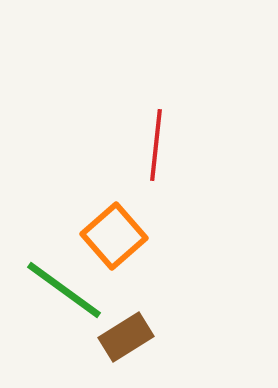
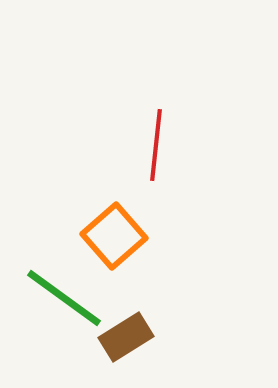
green line: moved 8 px down
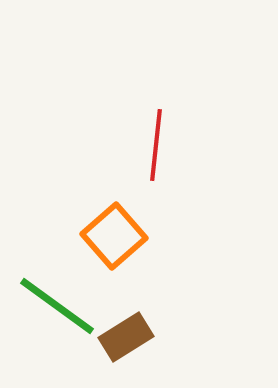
green line: moved 7 px left, 8 px down
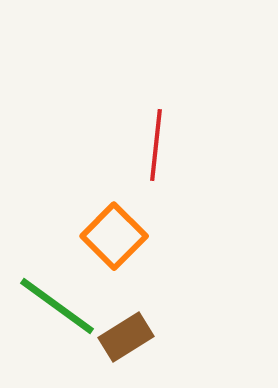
orange square: rotated 4 degrees counterclockwise
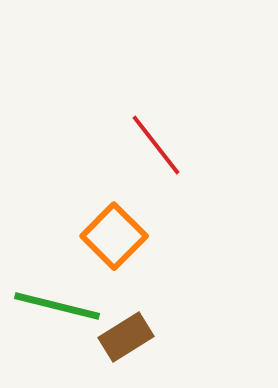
red line: rotated 44 degrees counterclockwise
green line: rotated 22 degrees counterclockwise
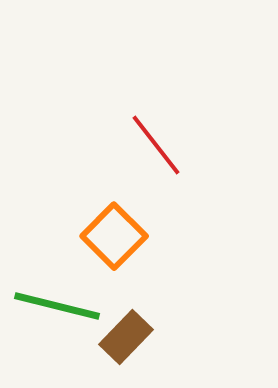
brown rectangle: rotated 14 degrees counterclockwise
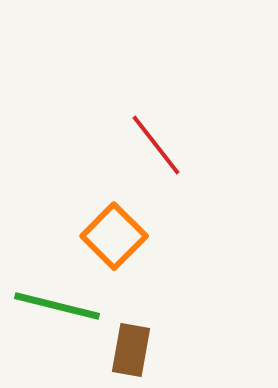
brown rectangle: moved 5 px right, 13 px down; rotated 34 degrees counterclockwise
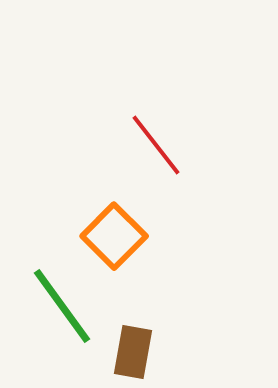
green line: moved 5 px right; rotated 40 degrees clockwise
brown rectangle: moved 2 px right, 2 px down
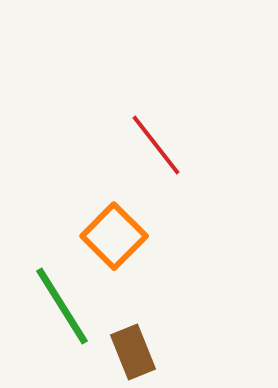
green line: rotated 4 degrees clockwise
brown rectangle: rotated 32 degrees counterclockwise
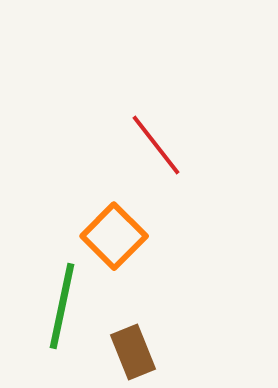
green line: rotated 44 degrees clockwise
